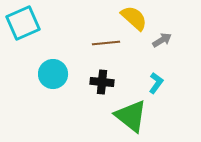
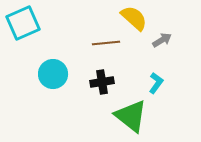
black cross: rotated 15 degrees counterclockwise
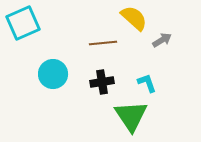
brown line: moved 3 px left
cyan L-shape: moved 9 px left; rotated 55 degrees counterclockwise
green triangle: rotated 18 degrees clockwise
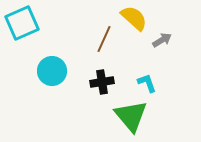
cyan square: moved 1 px left
brown line: moved 1 px right, 4 px up; rotated 60 degrees counterclockwise
cyan circle: moved 1 px left, 3 px up
green triangle: rotated 6 degrees counterclockwise
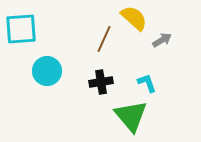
cyan square: moved 1 px left, 6 px down; rotated 20 degrees clockwise
cyan circle: moved 5 px left
black cross: moved 1 px left
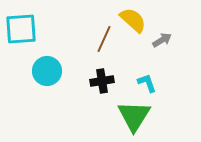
yellow semicircle: moved 1 px left, 2 px down
black cross: moved 1 px right, 1 px up
green triangle: moved 3 px right; rotated 12 degrees clockwise
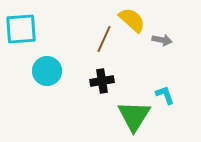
yellow semicircle: moved 1 px left
gray arrow: rotated 42 degrees clockwise
cyan L-shape: moved 18 px right, 12 px down
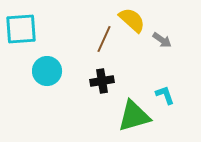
gray arrow: rotated 24 degrees clockwise
green triangle: rotated 42 degrees clockwise
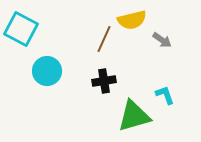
yellow semicircle: rotated 124 degrees clockwise
cyan square: rotated 32 degrees clockwise
black cross: moved 2 px right
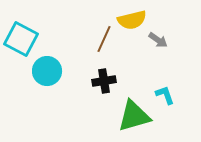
cyan square: moved 10 px down
gray arrow: moved 4 px left
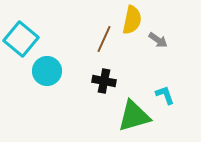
yellow semicircle: rotated 64 degrees counterclockwise
cyan square: rotated 12 degrees clockwise
black cross: rotated 20 degrees clockwise
